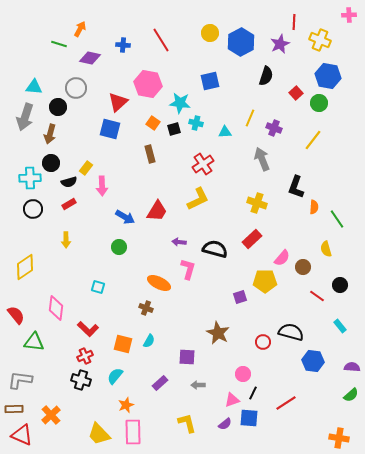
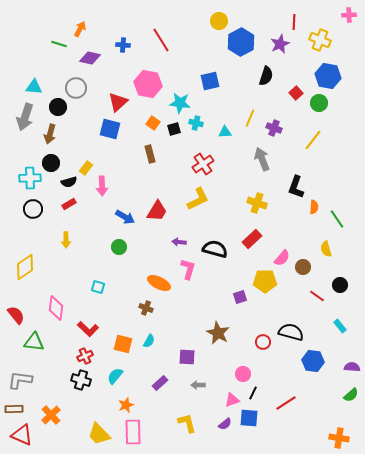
yellow circle at (210, 33): moved 9 px right, 12 px up
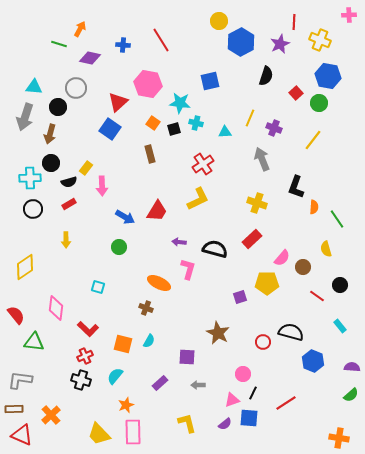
blue square at (110, 129): rotated 20 degrees clockwise
yellow pentagon at (265, 281): moved 2 px right, 2 px down
blue hexagon at (313, 361): rotated 15 degrees clockwise
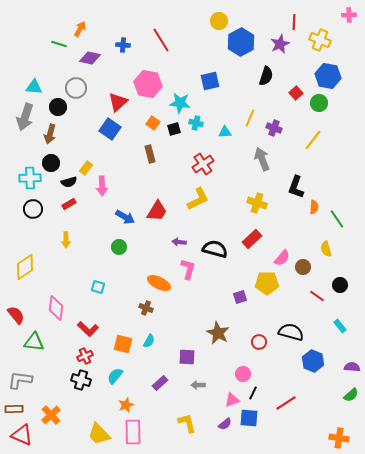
red circle at (263, 342): moved 4 px left
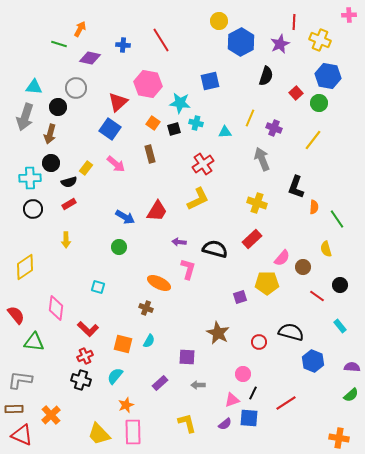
pink arrow at (102, 186): moved 14 px right, 22 px up; rotated 48 degrees counterclockwise
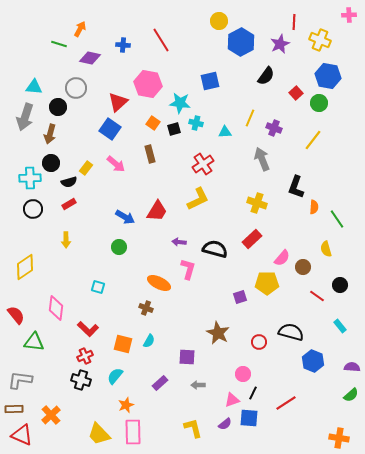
black semicircle at (266, 76): rotated 18 degrees clockwise
yellow L-shape at (187, 423): moved 6 px right, 5 px down
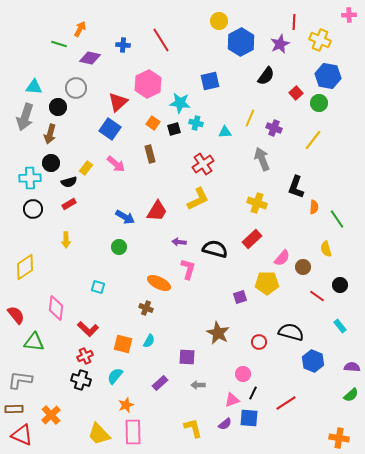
pink hexagon at (148, 84): rotated 24 degrees clockwise
